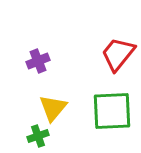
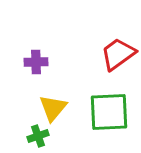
red trapezoid: rotated 15 degrees clockwise
purple cross: moved 2 px left, 1 px down; rotated 20 degrees clockwise
green square: moved 3 px left, 1 px down
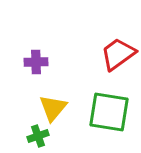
green square: rotated 12 degrees clockwise
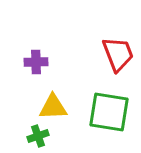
red trapezoid: rotated 105 degrees clockwise
yellow triangle: moved 1 px up; rotated 48 degrees clockwise
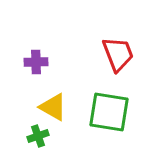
yellow triangle: rotated 32 degrees clockwise
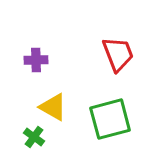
purple cross: moved 2 px up
green square: moved 1 px right, 7 px down; rotated 24 degrees counterclockwise
green cross: moved 4 px left, 1 px down; rotated 35 degrees counterclockwise
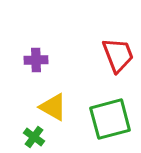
red trapezoid: moved 1 px down
